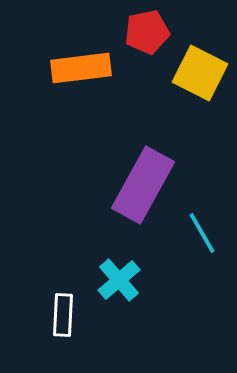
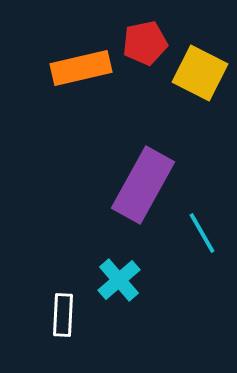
red pentagon: moved 2 px left, 11 px down
orange rectangle: rotated 6 degrees counterclockwise
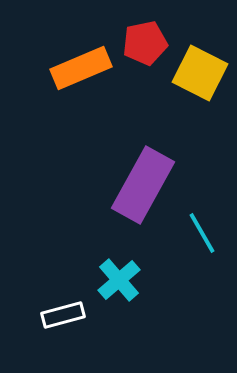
orange rectangle: rotated 10 degrees counterclockwise
white rectangle: rotated 72 degrees clockwise
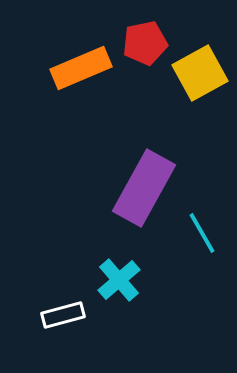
yellow square: rotated 34 degrees clockwise
purple rectangle: moved 1 px right, 3 px down
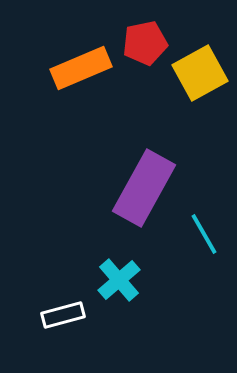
cyan line: moved 2 px right, 1 px down
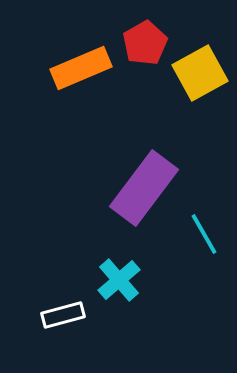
red pentagon: rotated 18 degrees counterclockwise
purple rectangle: rotated 8 degrees clockwise
